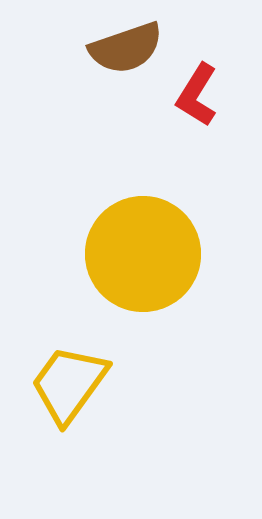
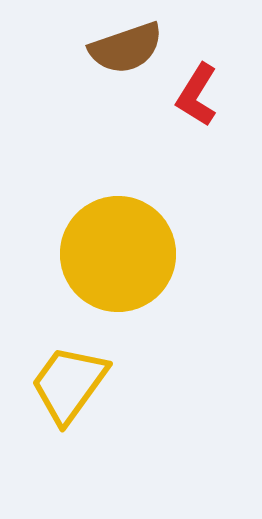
yellow circle: moved 25 px left
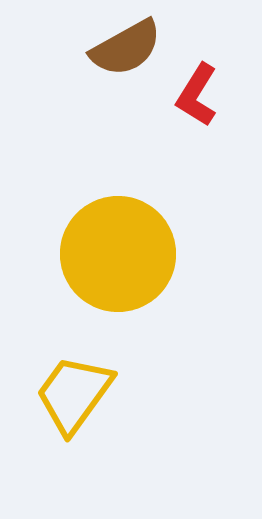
brown semicircle: rotated 10 degrees counterclockwise
yellow trapezoid: moved 5 px right, 10 px down
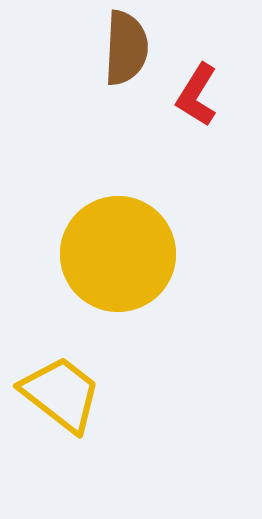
brown semicircle: rotated 58 degrees counterclockwise
yellow trapezoid: moved 13 px left; rotated 92 degrees clockwise
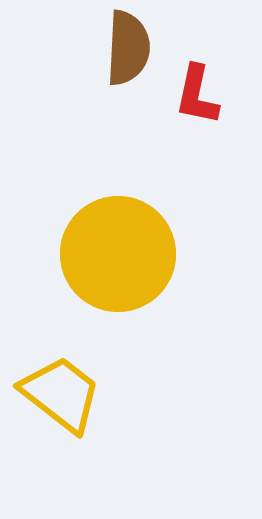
brown semicircle: moved 2 px right
red L-shape: rotated 20 degrees counterclockwise
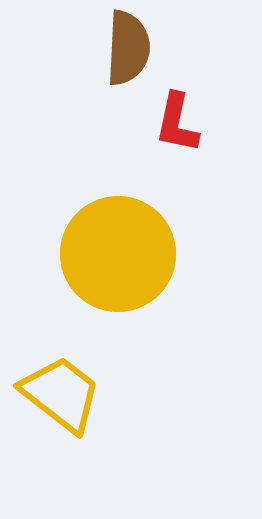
red L-shape: moved 20 px left, 28 px down
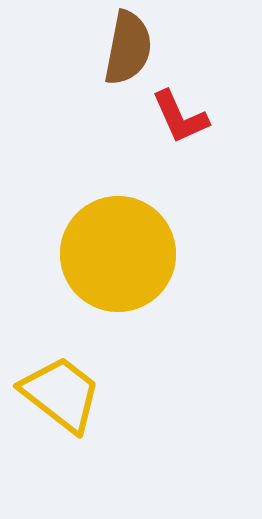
brown semicircle: rotated 8 degrees clockwise
red L-shape: moved 3 px right, 6 px up; rotated 36 degrees counterclockwise
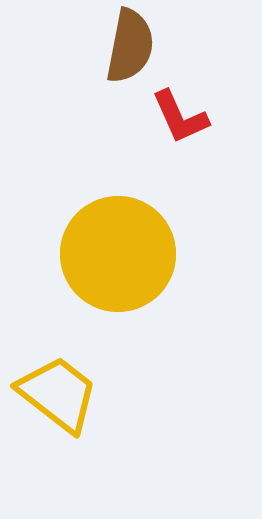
brown semicircle: moved 2 px right, 2 px up
yellow trapezoid: moved 3 px left
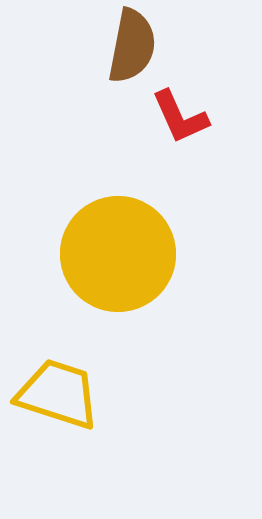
brown semicircle: moved 2 px right
yellow trapezoid: rotated 20 degrees counterclockwise
